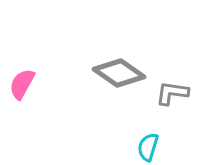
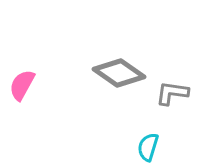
pink semicircle: moved 1 px down
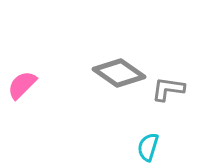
pink semicircle: rotated 16 degrees clockwise
gray L-shape: moved 4 px left, 4 px up
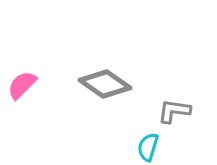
gray diamond: moved 14 px left, 11 px down
gray L-shape: moved 6 px right, 22 px down
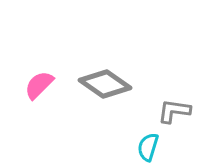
pink semicircle: moved 17 px right
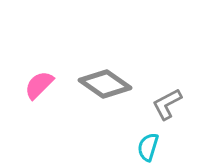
gray L-shape: moved 7 px left, 7 px up; rotated 36 degrees counterclockwise
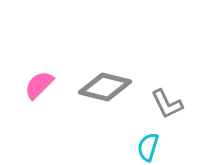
gray diamond: moved 3 px down; rotated 21 degrees counterclockwise
gray L-shape: rotated 88 degrees counterclockwise
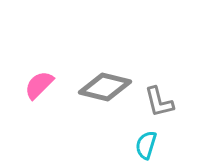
gray L-shape: moved 8 px left, 2 px up; rotated 12 degrees clockwise
cyan semicircle: moved 2 px left, 2 px up
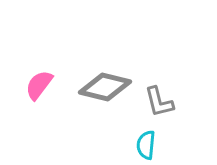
pink semicircle: rotated 8 degrees counterclockwise
cyan semicircle: rotated 12 degrees counterclockwise
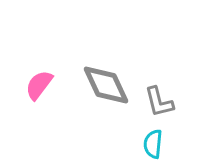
gray diamond: moved 1 px right, 2 px up; rotated 51 degrees clockwise
cyan semicircle: moved 7 px right, 1 px up
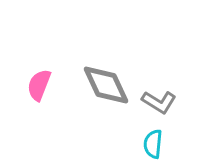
pink semicircle: rotated 16 degrees counterclockwise
gray L-shape: rotated 44 degrees counterclockwise
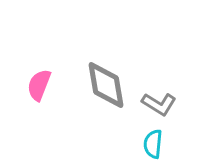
gray diamond: rotated 15 degrees clockwise
gray L-shape: moved 2 px down
